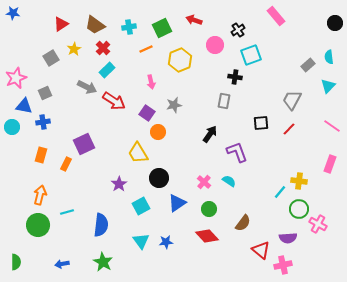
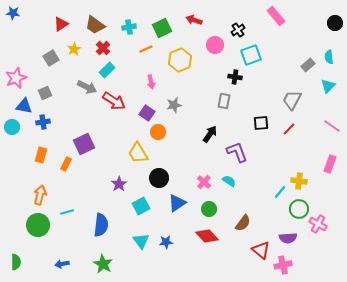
green star at (103, 262): moved 2 px down
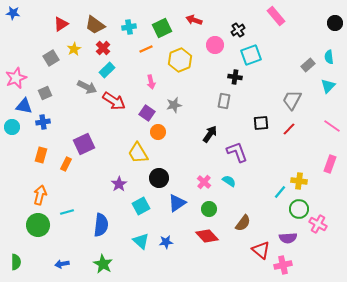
cyan triangle at (141, 241): rotated 12 degrees counterclockwise
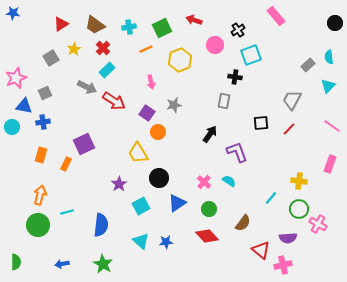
cyan line at (280, 192): moved 9 px left, 6 px down
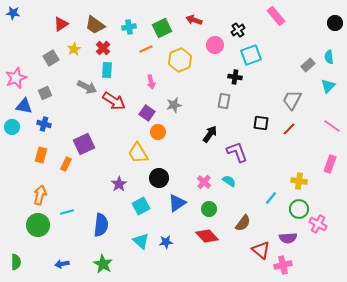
cyan rectangle at (107, 70): rotated 42 degrees counterclockwise
blue cross at (43, 122): moved 1 px right, 2 px down; rotated 24 degrees clockwise
black square at (261, 123): rotated 14 degrees clockwise
